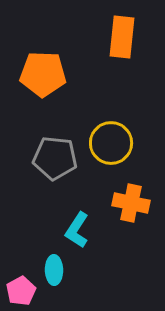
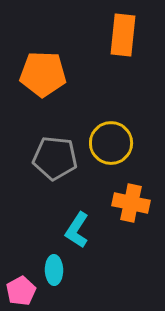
orange rectangle: moved 1 px right, 2 px up
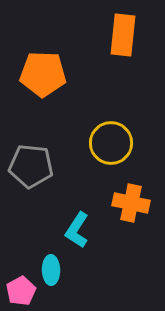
gray pentagon: moved 24 px left, 8 px down
cyan ellipse: moved 3 px left
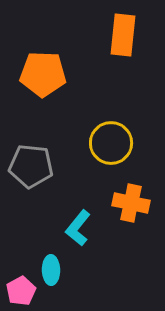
cyan L-shape: moved 1 px right, 2 px up; rotated 6 degrees clockwise
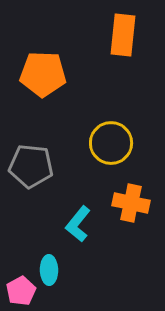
cyan L-shape: moved 4 px up
cyan ellipse: moved 2 px left
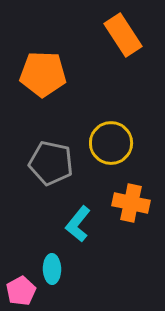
orange rectangle: rotated 39 degrees counterclockwise
gray pentagon: moved 20 px right, 3 px up; rotated 6 degrees clockwise
cyan ellipse: moved 3 px right, 1 px up
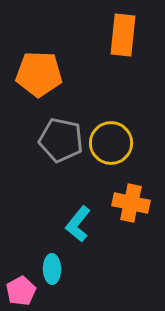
orange rectangle: rotated 39 degrees clockwise
orange pentagon: moved 4 px left
gray pentagon: moved 10 px right, 23 px up
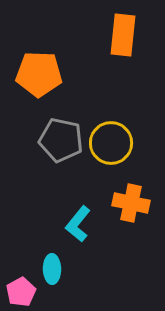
pink pentagon: moved 1 px down
